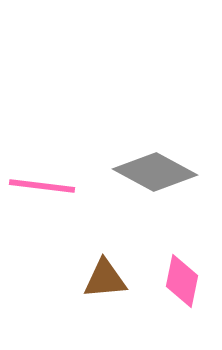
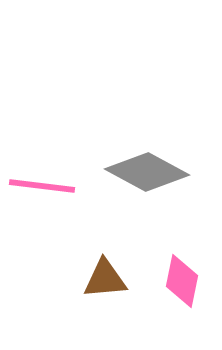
gray diamond: moved 8 px left
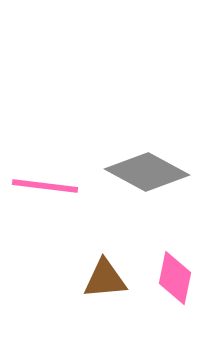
pink line: moved 3 px right
pink diamond: moved 7 px left, 3 px up
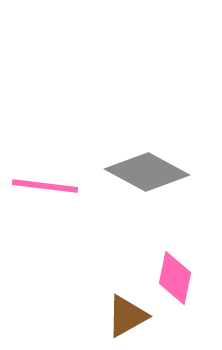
brown triangle: moved 22 px right, 37 px down; rotated 24 degrees counterclockwise
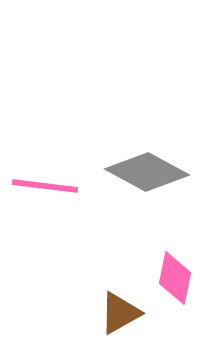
brown triangle: moved 7 px left, 3 px up
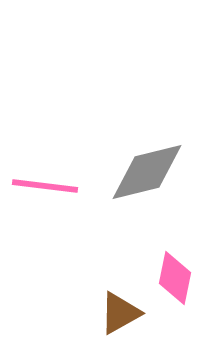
gray diamond: rotated 42 degrees counterclockwise
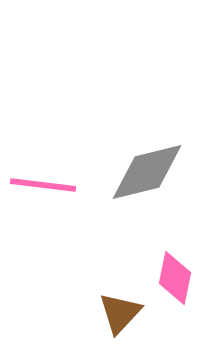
pink line: moved 2 px left, 1 px up
brown triangle: rotated 18 degrees counterclockwise
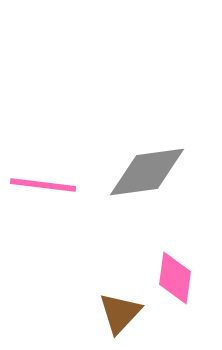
gray diamond: rotated 6 degrees clockwise
pink diamond: rotated 4 degrees counterclockwise
